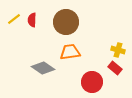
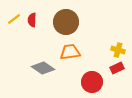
red rectangle: moved 2 px right; rotated 64 degrees counterclockwise
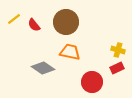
red semicircle: moved 2 px right, 5 px down; rotated 40 degrees counterclockwise
orange trapezoid: rotated 20 degrees clockwise
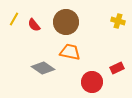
yellow line: rotated 24 degrees counterclockwise
yellow cross: moved 29 px up
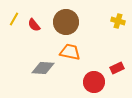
gray diamond: rotated 30 degrees counterclockwise
red circle: moved 2 px right
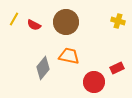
red semicircle: rotated 24 degrees counterclockwise
orange trapezoid: moved 1 px left, 4 px down
gray diamond: rotated 55 degrees counterclockwise
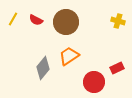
yellow line: moved 1 px left
red semicircle: moved 2 px right, 5 px up
orange trapezoid: rotated 45 degrees counterclockwise
